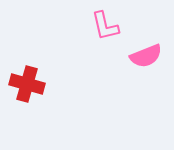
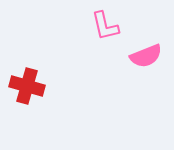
red cross: moved 2 px down
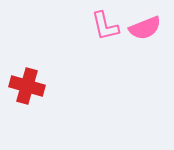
pink semicircle: moved 1 px left, 28 px up
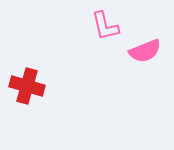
pink semicircle: moved 23 px down
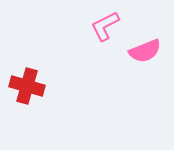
pink L-shape: rotated 76 degrees clockwise
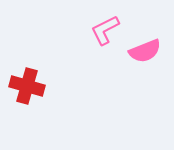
pink L-shape: moved 4 px down
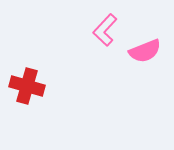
pink L-shape: rotated 20 degrees counterclockwise
